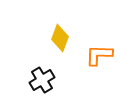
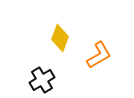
orange L-shape: rotated 148 degrees clockwise
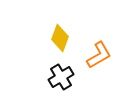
black cross: moved 19 px right, 3 px up
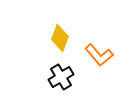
orange L-shape: rotated 80 degrees clockwise
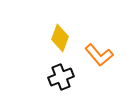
black cross: rotated 10 degrees clockwise
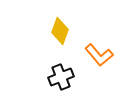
yellow diamond: moved 7 px up
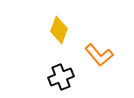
yellow diamond: moved 1 px left, 1 px up
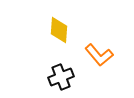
yellow diamond: rotated 16 degrees counterclockwise
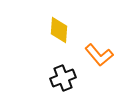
black cross: moved 2 px right, 1 px down
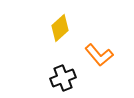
yellow diamond: moved 1 px right, 2 px up; rotated 44 degrees clockwise
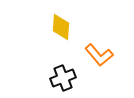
yellow diamond: moved 1 px right, 1 px up; rotated 44 degrees counterclockwise
